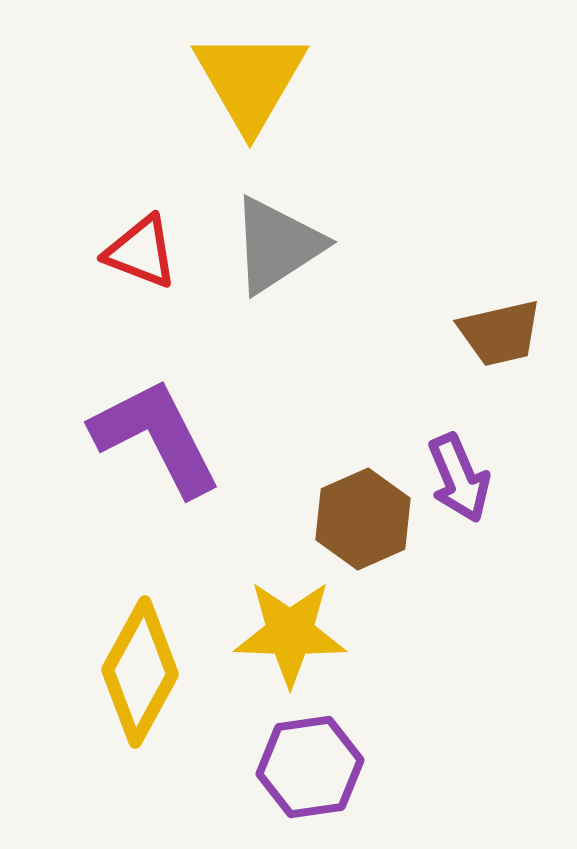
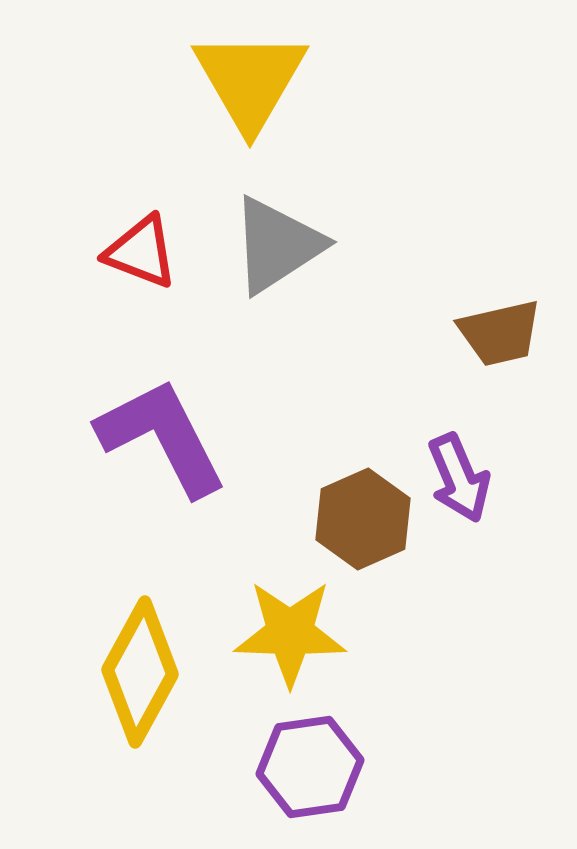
purple L-shape: moved 6 px right
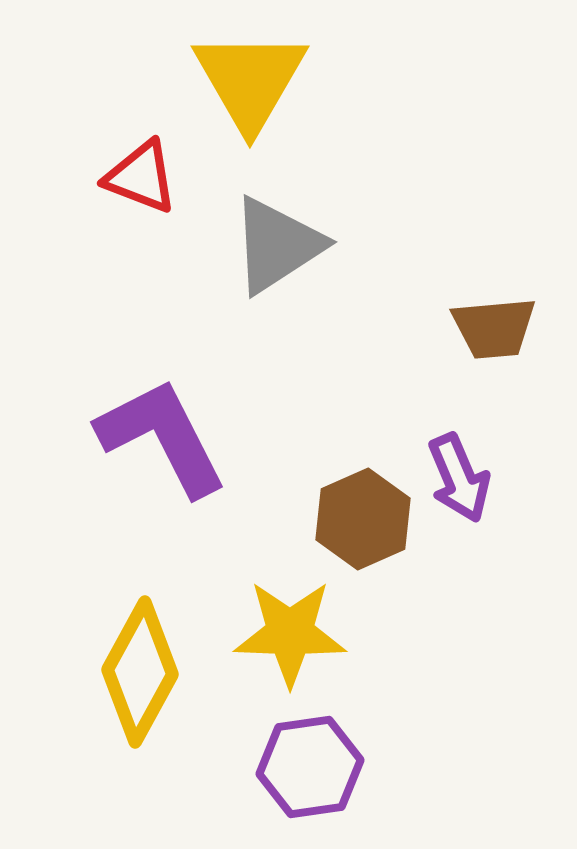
red triangle: moved 75 px up
brown trapezoid: moved 6 px left, 5 px up; rotated 8 degrees clockwise
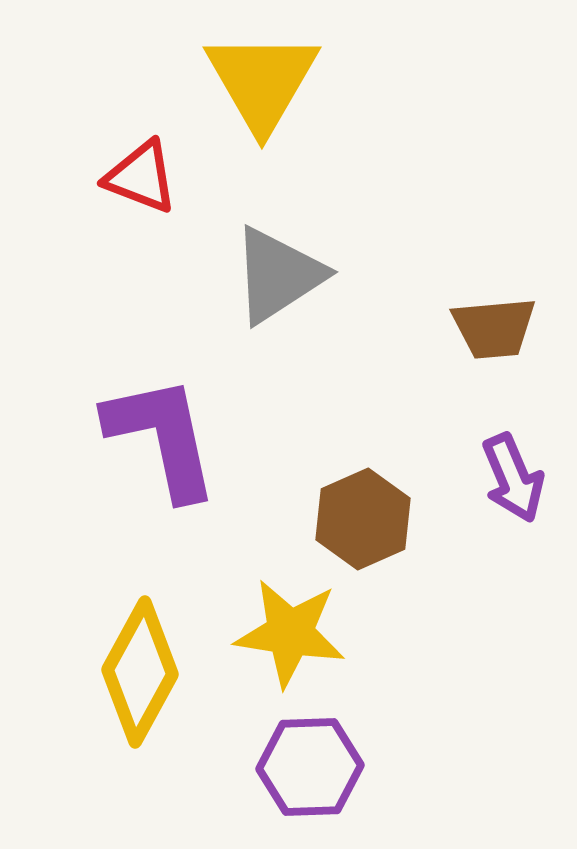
yellow triangle: moved 12 px right, 1 px down
gray triangle: moved 1 px right, 30 px down
purple L-shape: rotated 15 degrees clockwise
purple arrow: moved 54 px right
yellow star: rotated 7 degrees clockwise
purple hexagon: rotated 6 degrees clockwise
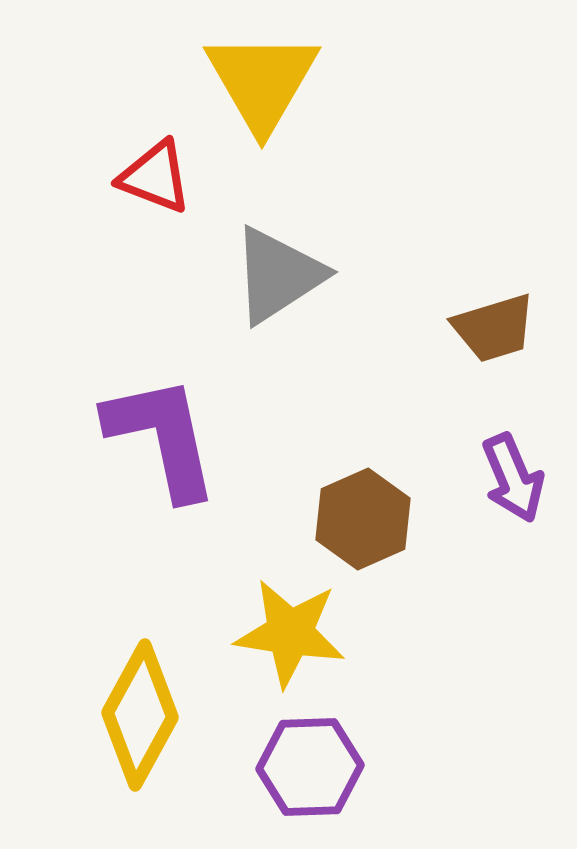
red triangle: moved 14 px right
brown trapezoid: rotated 12 degrees counterclockwise
yellow diamond: moved 43 px down
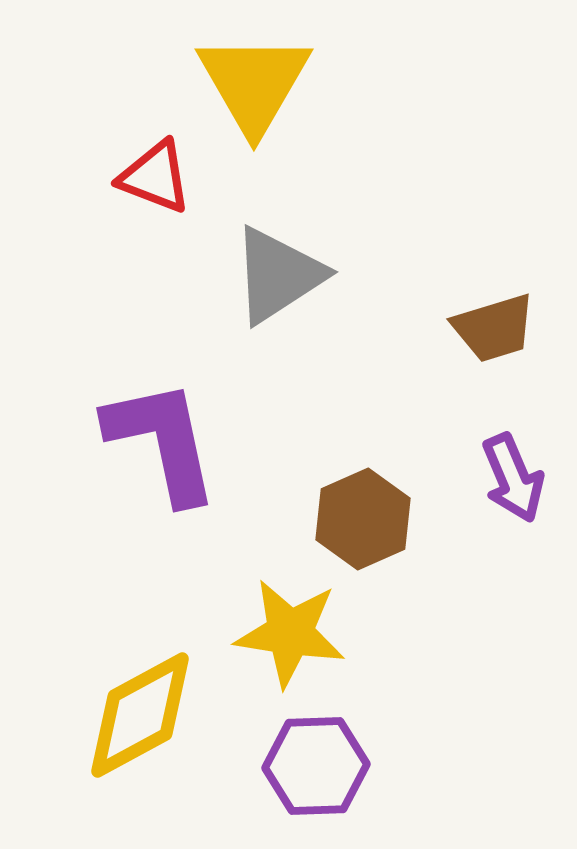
yellow triangle: moved 8 px left, 2 px down
purple L-shape: moved 4 px down
yellow diamond: rotated 33 degrees clockwise
purple hexagon: moved 6 px right, 1 px up
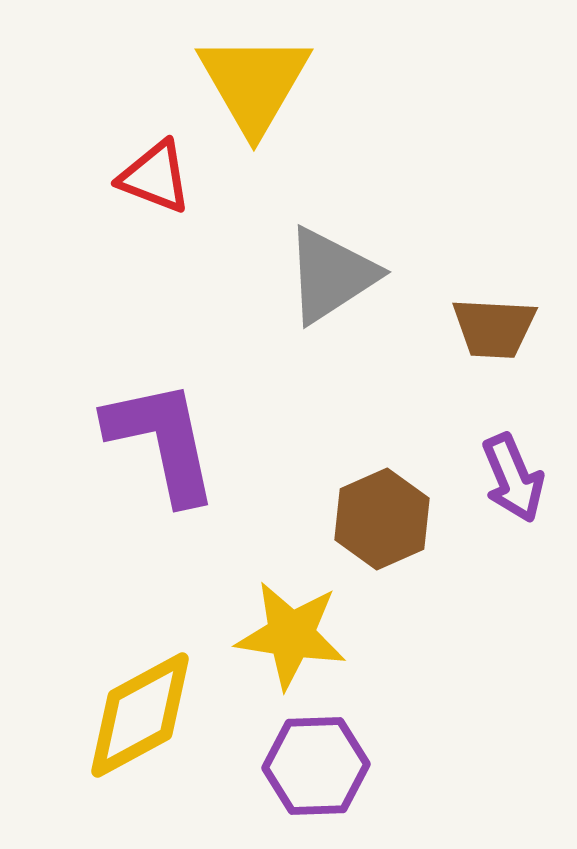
gray triangle: moved 53 px right
brown trapezoid: rotated 20 degrees clockwise
brown hexagon: moved 19 px right
yellow star: moved 1 px right, 2 px down
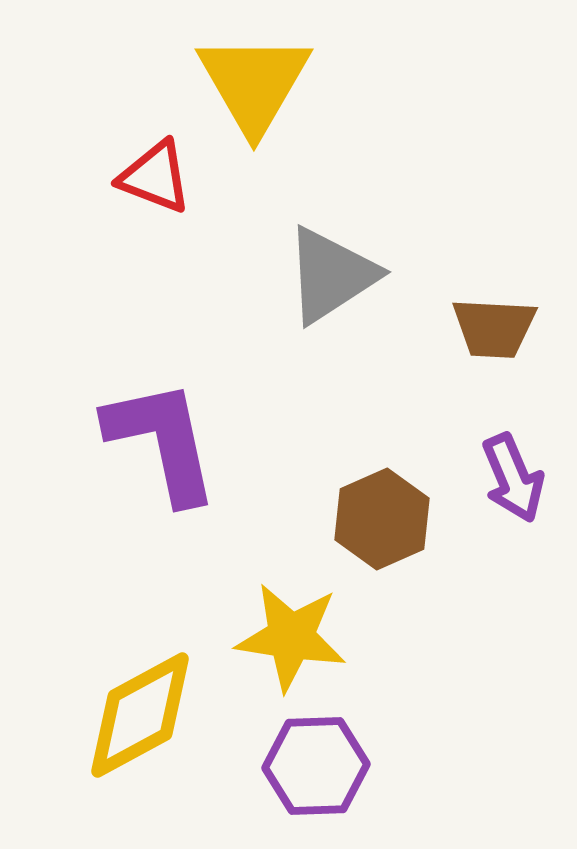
yellow star: moved 2 px down
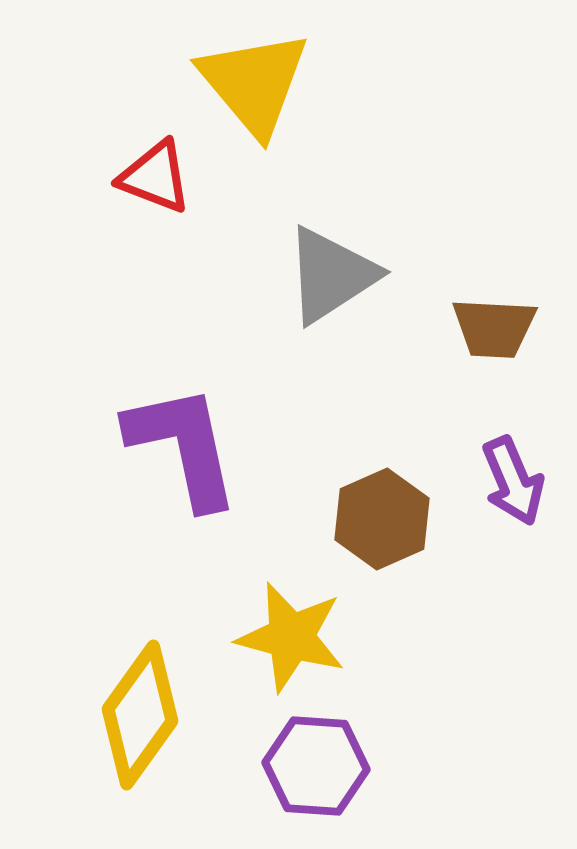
yellow triangle: rotated 10 degrees counterclockwise
purple L-shape: moved 21 px right, 5 px down
purple arrow: moved 3 px down
yellow star: rotated 6 degrees clockwise
yellow diamond: rotated 26 degrees counterclockwise
purple hexagon: rotated 6 degrees clockwise
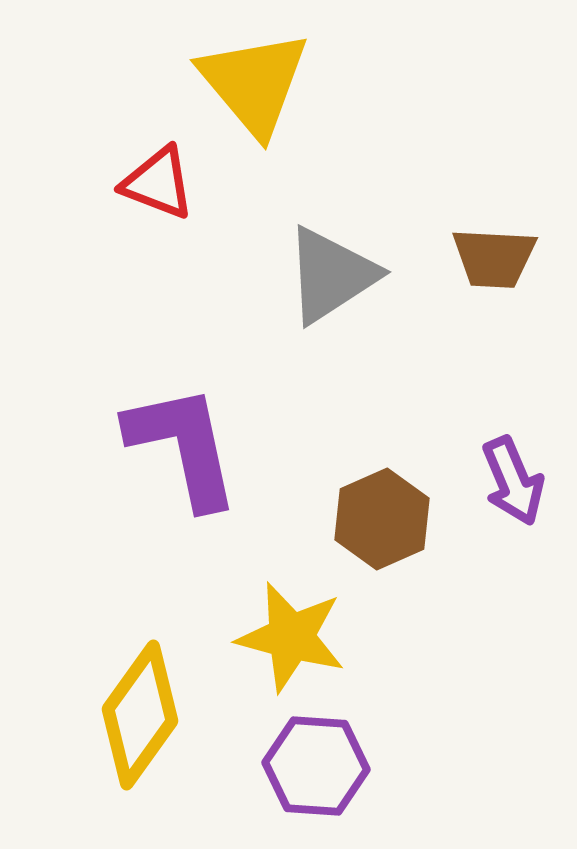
red triangle: moved 3 px right, 6 px down
brown trapezoid: moved 70 px up
